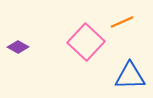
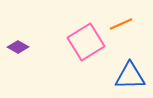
orange line: moved 1 px left, 2 px down
pink square: rotated 15 degrees clockwise
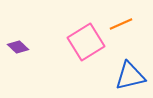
purple diamond: rotated 15 degrees clockwise
blue triangle: rotated 12 degrees counterclockwise
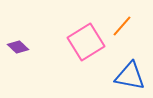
orange line: moved 1 px right, 2 px down; rotated 25 degrees counterclockwise
blue triangle: rotated 24 degrees clockwise
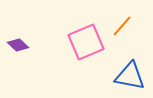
pink square: rotated 9 degrees clockwise
purple diamond: moved 2 px up
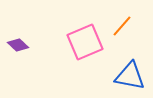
pink square: moved 1 px left
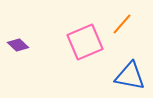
orange line: moved 2 px up
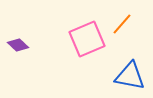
pink square: moved 2 px right, 3 px up
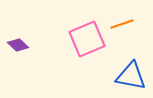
orange line: rotated 30 degrees clockwise
blue triangle: moved 1 px right
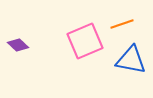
pink square: moved 2 px left, 2 px down
blue triangle: moved 16 px up
